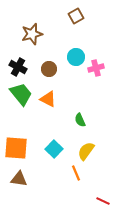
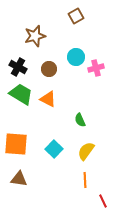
brown star: moved 3 px right, 2 px down
green trapezoid: rotated 20 degrees counterclockwise
orange square: moved 4 px up
orange line: moved 9 px right, 7 px down; rotated 21 degrees clockwise
red line: rotated 40 degrees clockwise
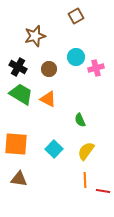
red line: moved 10 px up; rotated 56 degrees counterclockwise
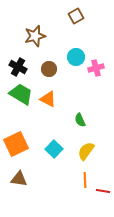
orange square: rotated 30 degrees counterclockwise
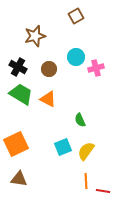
cyan square: moved 9 px right, 2 px up; rotated 24 degrees clockwise
orange line: moved 1 px right, 1 px down
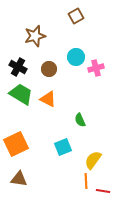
yellow semicircle: moved 7 px right, 9 px down
